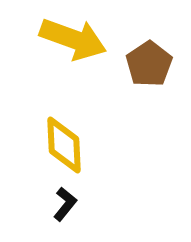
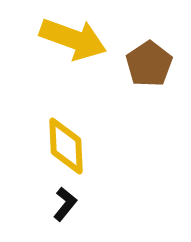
yellow diamond: moved 2 px right, 1 px down
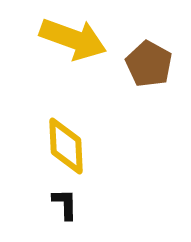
brown pentagon: rotated 9 degrees counterclockwise
black L-shape: rotated 40 degrees counterclockwise
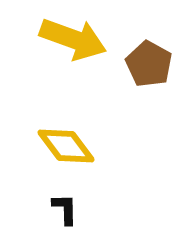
yellow diamond: rotated 34 degrees counterclockwise
black L-shape: moved 5 px down
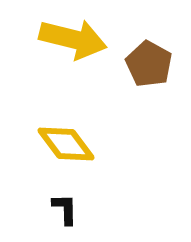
yellow arrow: rotated 6 degrees counterclockwise
yellow diamond: moved 2 px up
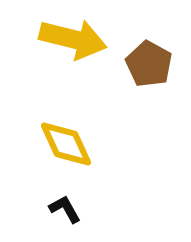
yellow diamond: rotated 12 degrees clockwise
black L-shape: rotated 28 degrees counterclockwise
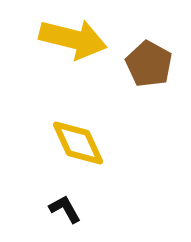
yellow diamond: moved 12 px right, 1 px up
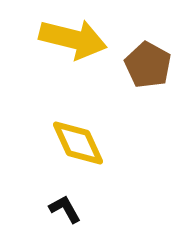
brown pentagon: moved 1 px left, 1 px down
